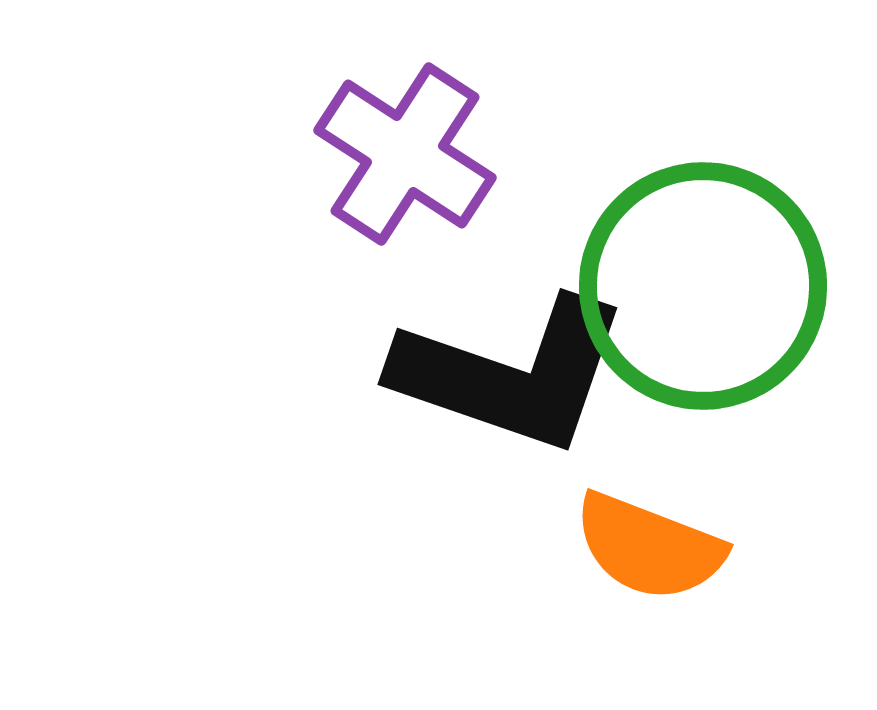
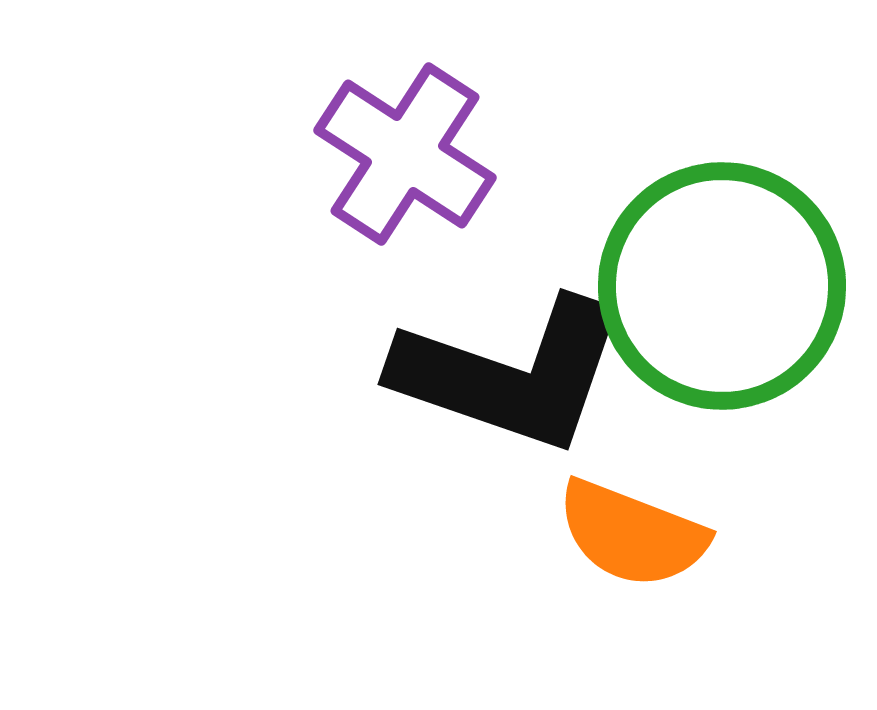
green circle: moved 19 px right
orange semicircle: moved 17 px left, 13 px up
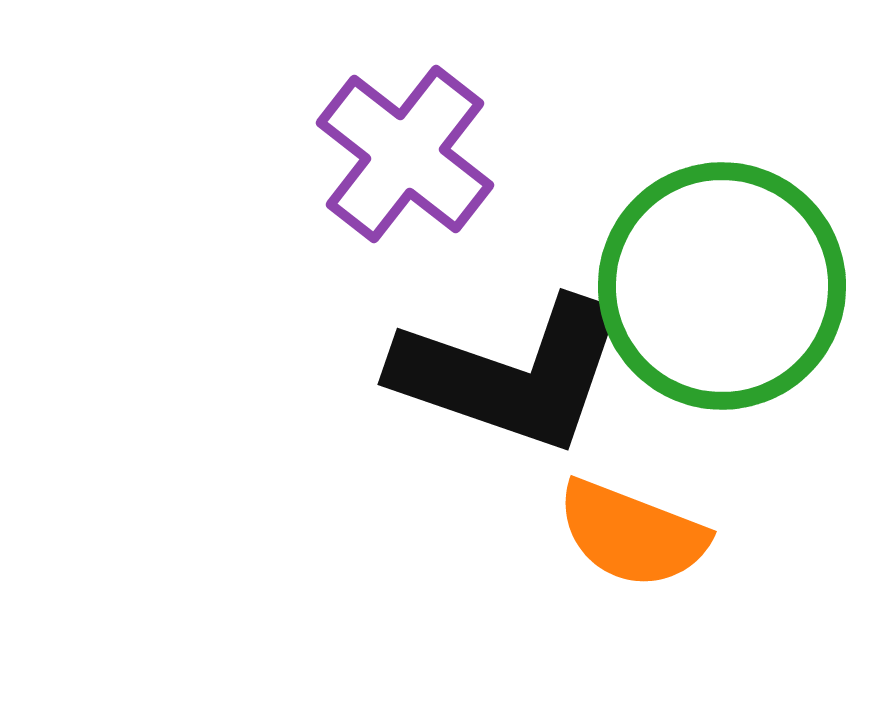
purple cross: rotated 5 degrees clockwise
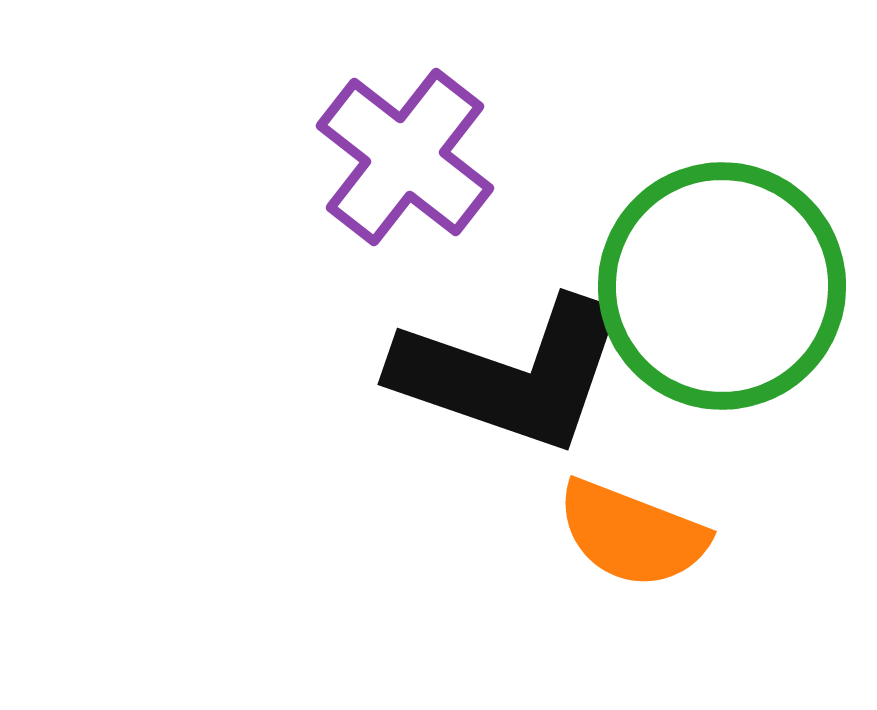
purple cross: moved 3 px down
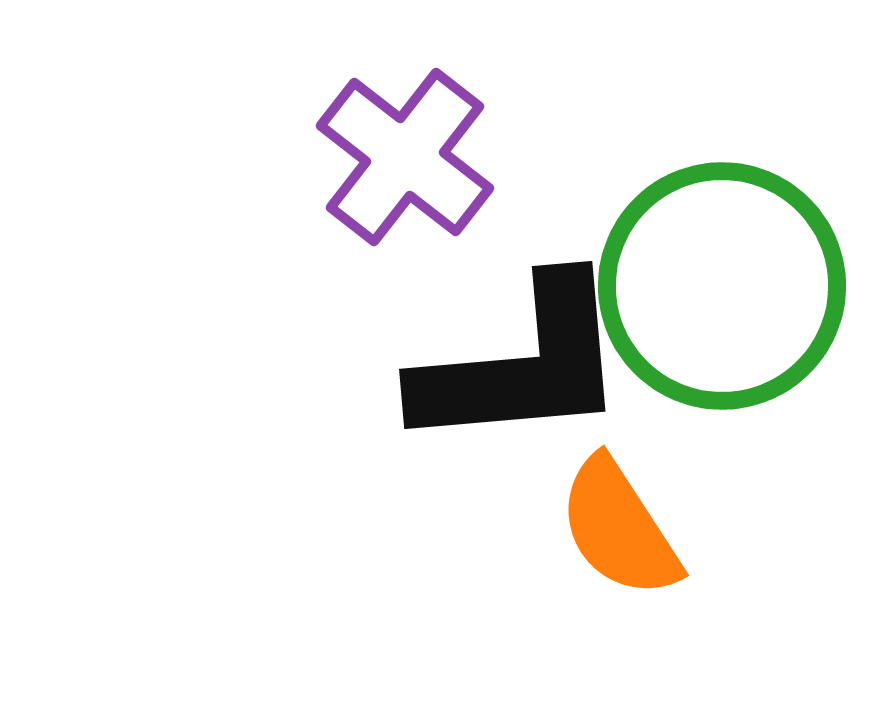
black L-shape: moved 11 px right, 9 px up; rotated 24 degrees counterclockwise
orange semicircle: moved 13 px left, 6 px up; rotated 36 degrees clockwise
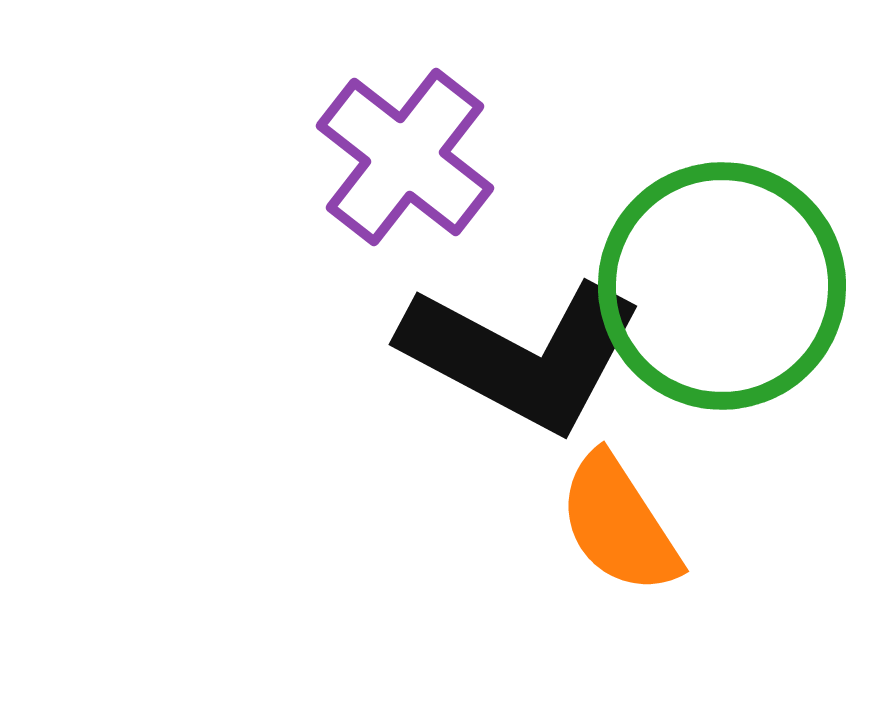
black L-shape: moved 10 px up; rotated 33 degrees clockwise
orange semicircle: moved 4 px up
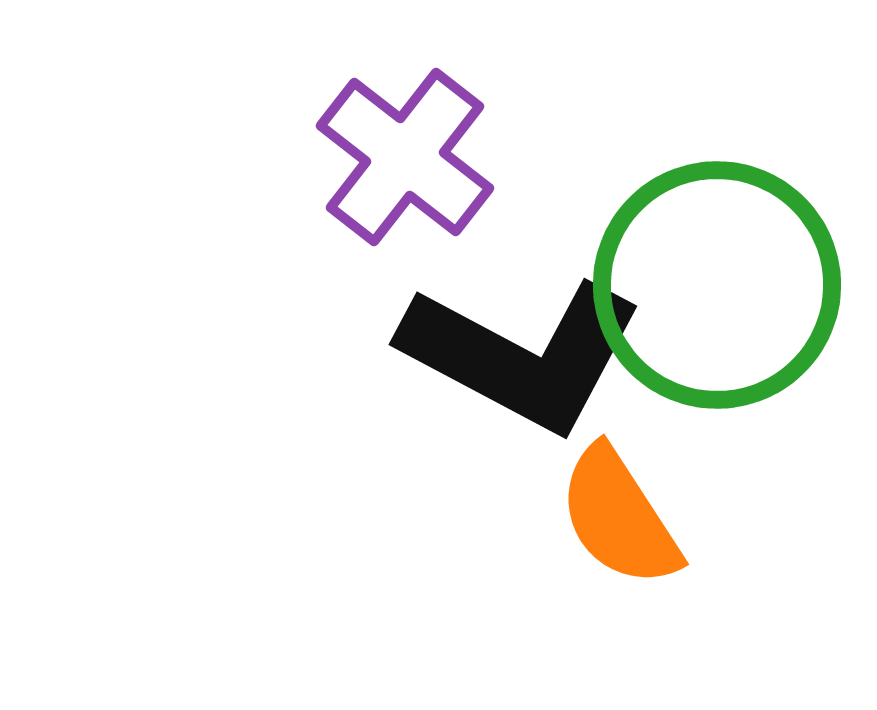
green circle: moved 5 px left, 1 px up
orange semicircle: moved 7 px up
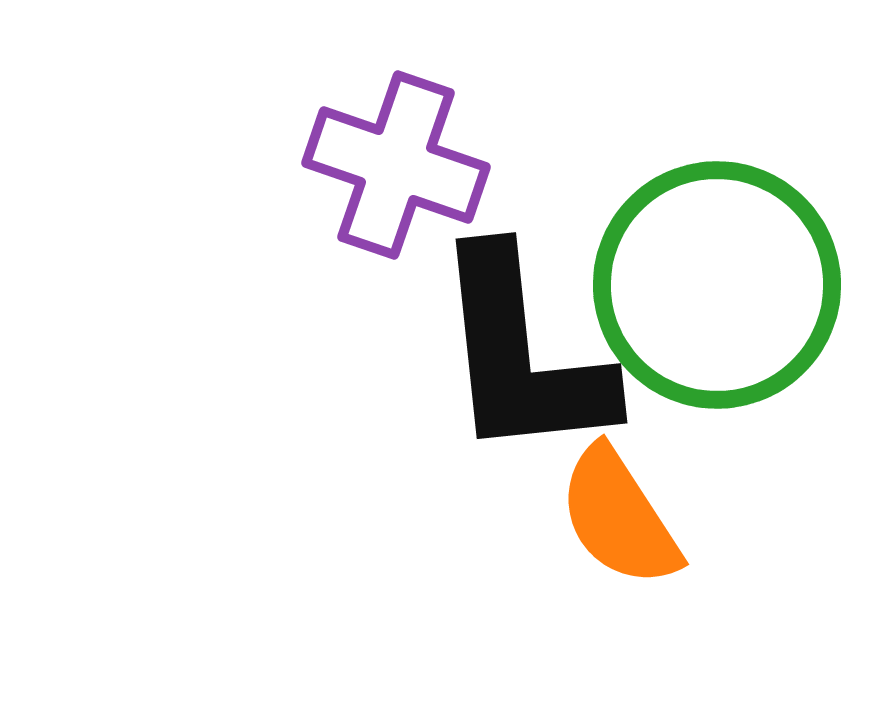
purple cross: moved 9 px left, 8 px down; rotated 19 degrees counterclockwise
black L-shape: rotated 56 degrees clockwise
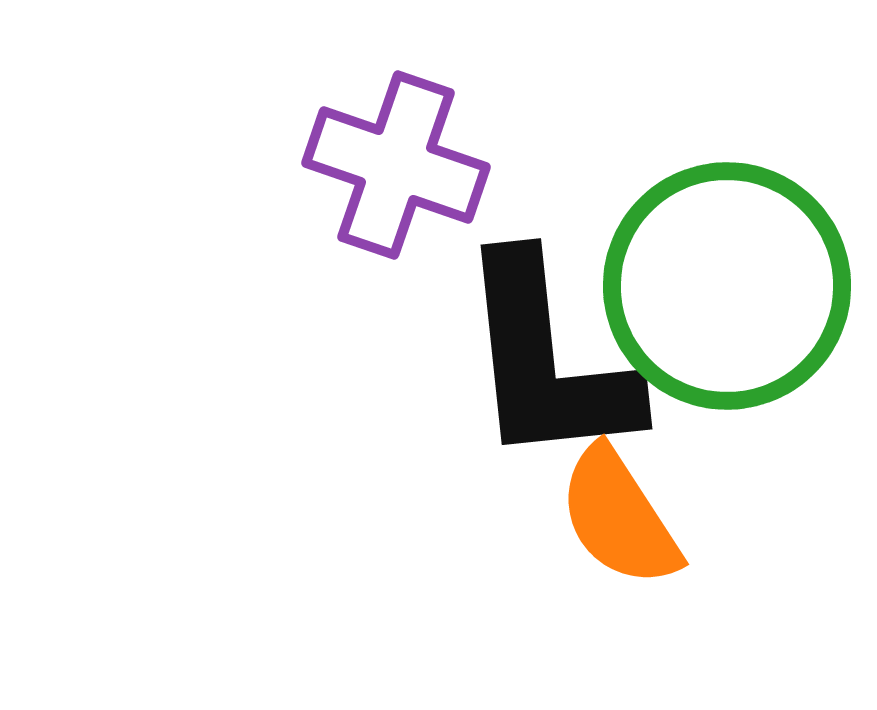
green circle: moved 10 px right, 1 px down
black L-shape: moved 25 px right, 6 px down
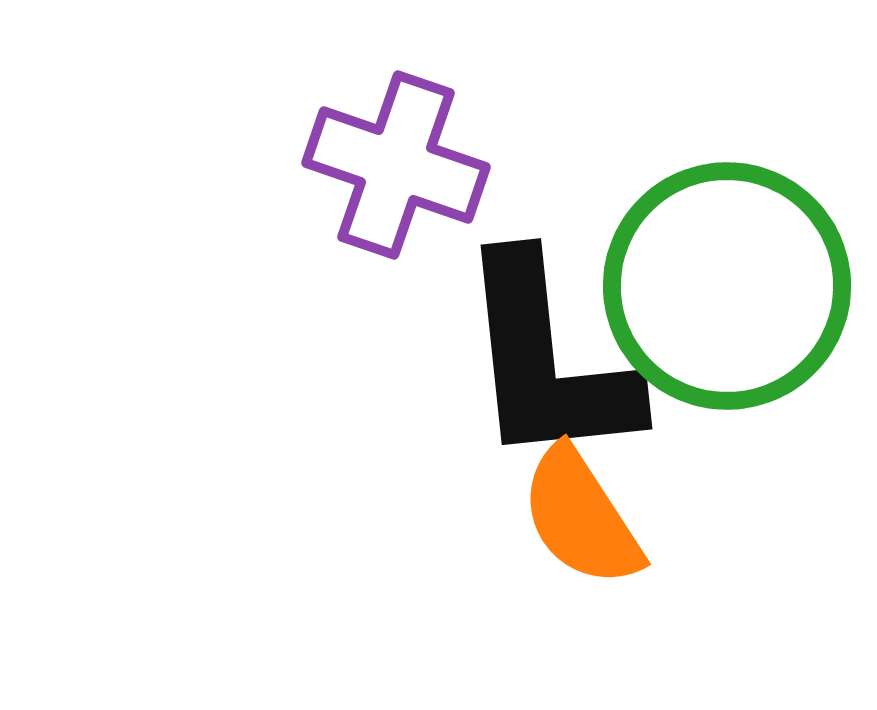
orange semicircle: moved 38 px left
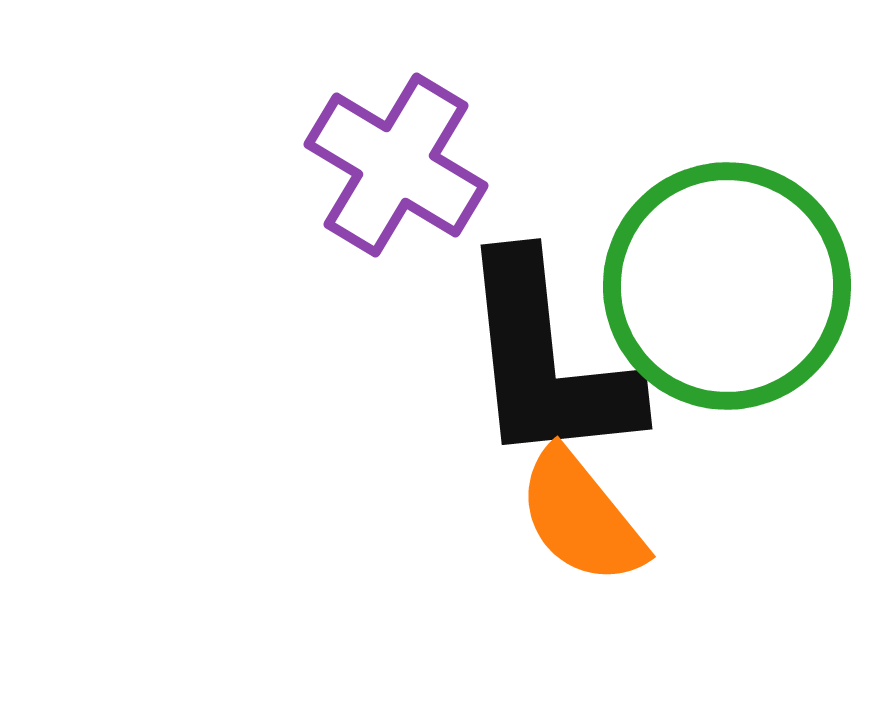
purple cross: rotated 12 degrees clockwise
orange semicircle: rotated 6 degrees counterclockwise
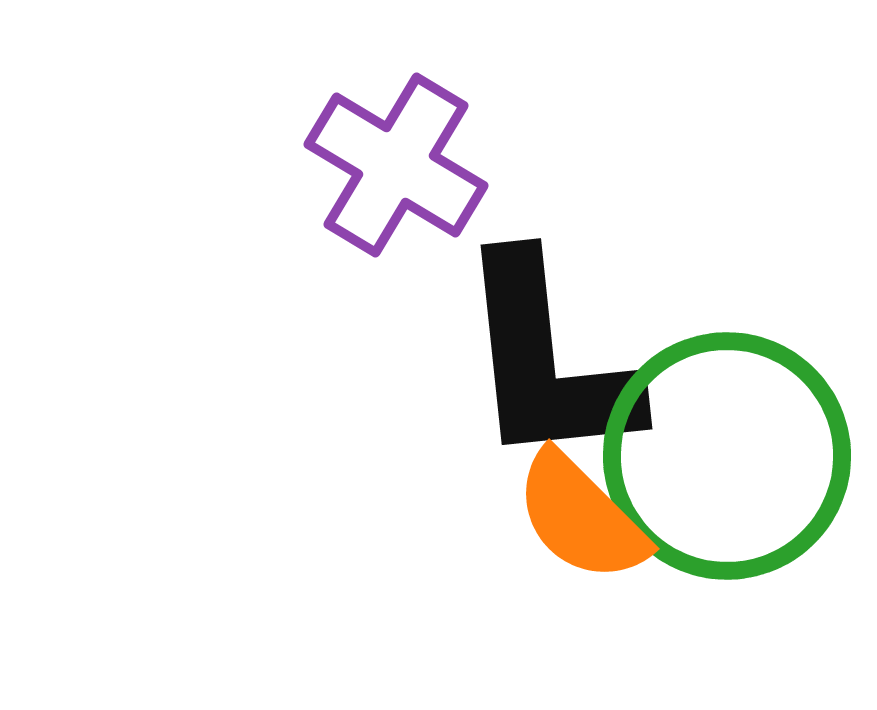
green circle: moved 170 px down
orange semicircle: rotated 6 degrees counterclockwise
